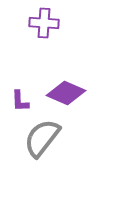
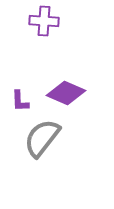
purple cross: moved 2 px up
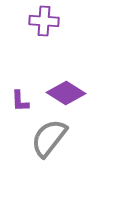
purple diamond: rotated 9 degrees clockwise
gray semicircle: moved 7 px right
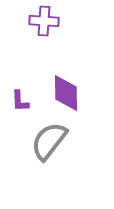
purple diamond: rotated 57 degrees clockwise
gray semicircle: moved 3 px down
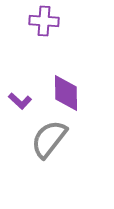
purple L-shape: rotated 45 degrees counterclockwise
gray semicircle: moved 2 px up
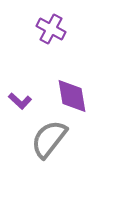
purple cross: moved 7 px right, 8 px down; rotated 24 degrees clockwise
purple diamond: moved 6 px right, 3 px down; rotated 9 degrees counterclockwise
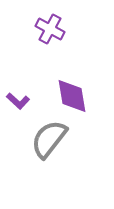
purple cross: moved 1 px left
purple L-shape: moved 2 px left
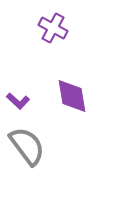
purple cross: moved 3 px right, 1 px up
gray semicircle: moved 22 px left, 7 px down; rotated 105 degrees clockwise
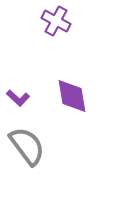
purple cross: moved 3 px right, 7 px up
purple L-shape: moved 3 px up
